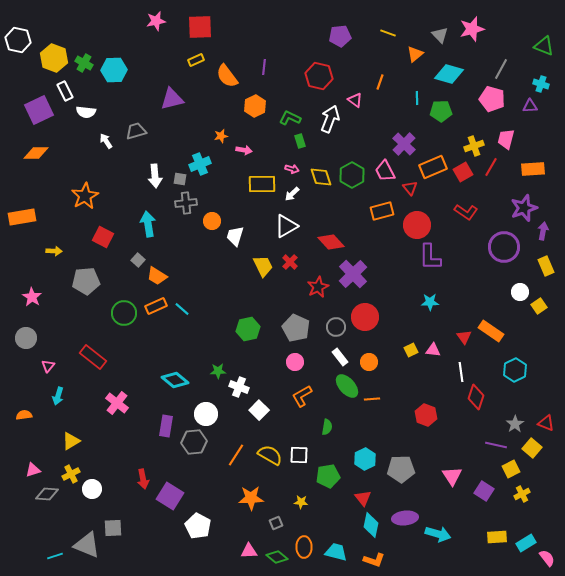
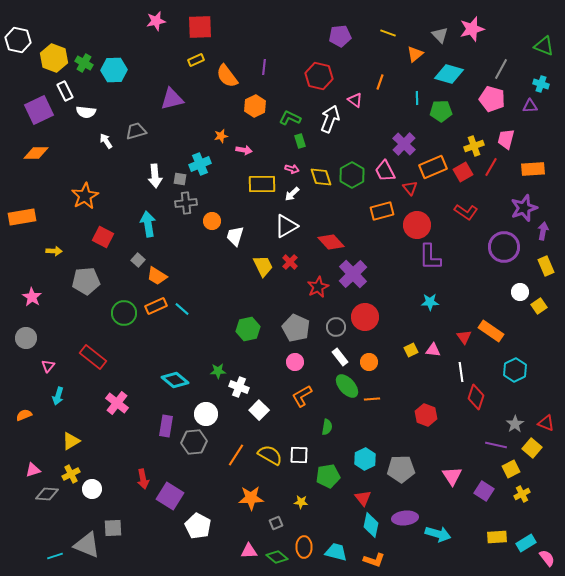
orange semicircle at (24, 415): rotated 14 degrees counterclockwise
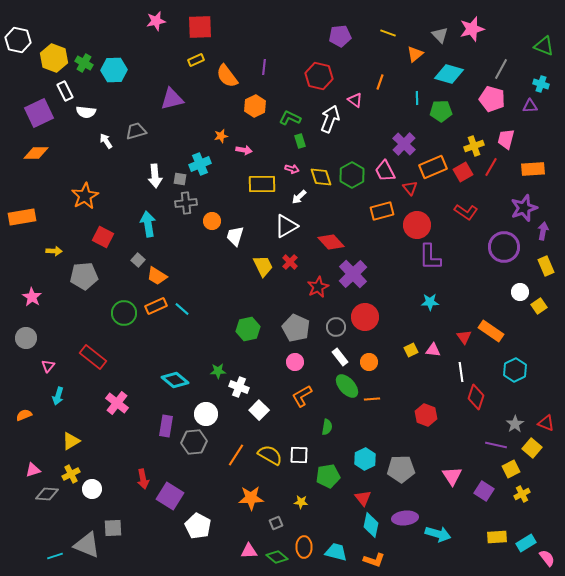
purple square at (39, 110): moved 3 px down
white arrow at (292, 194): moved 7 px right, 3 px down
gray pentagon at (86, 281): moved 2 px left, 5 px up
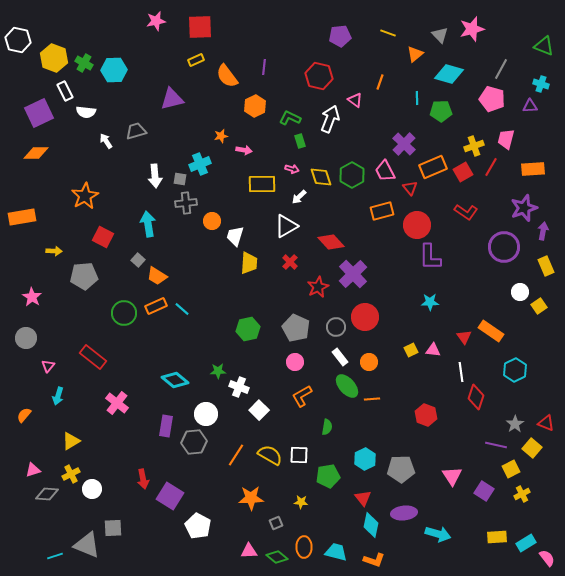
yellow trapezoid at (263, 266): moved 14 px left, 3 px up; rotated 30 degrees clockwise
orange semicircle at (24, 415): rotated 28 degrees counterclockwise
purple ellipse at (405, 518): moved 1 px left, 5 px up
